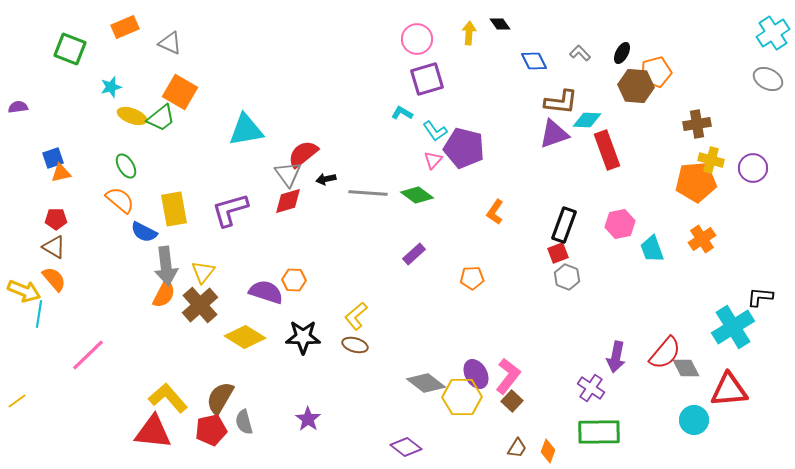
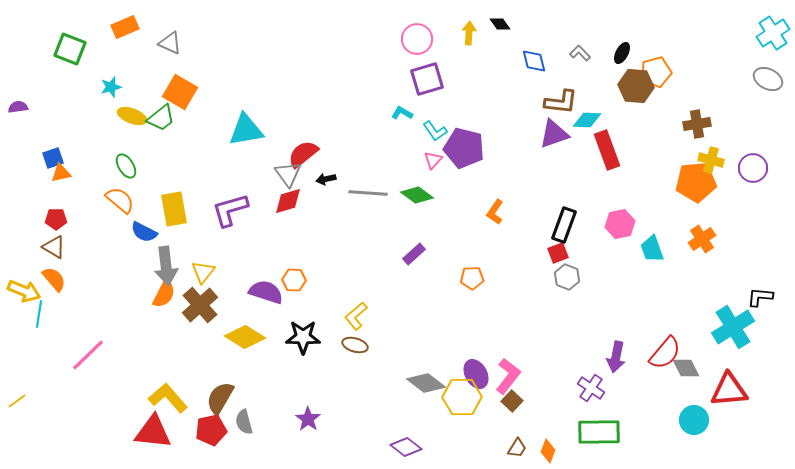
blue diamond at (534, 61): rotated 12 degrees clockwise
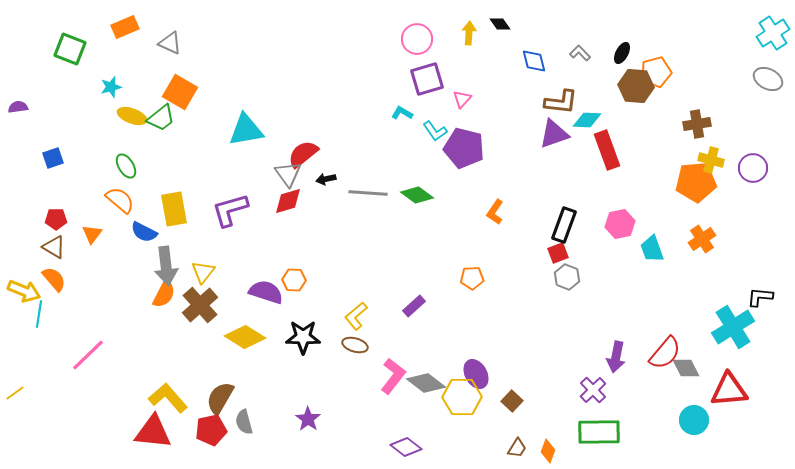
pink triangle at (433, 160): moved 29 px right, 61 px up
orange triangle at (61, 173): moved 31 px right, 61 px down; rotated 40 degrees counterclockwise
purple rectangle at (414, 254): moved 52 px down
pink L-shape at (508, 376): moved 115 px left
purple cross at (591, 388): moved 2 px right, 2 px down; rotated 12 degrees clockwise
yellow line at (17, 401): moved 2 px left, 8 px up
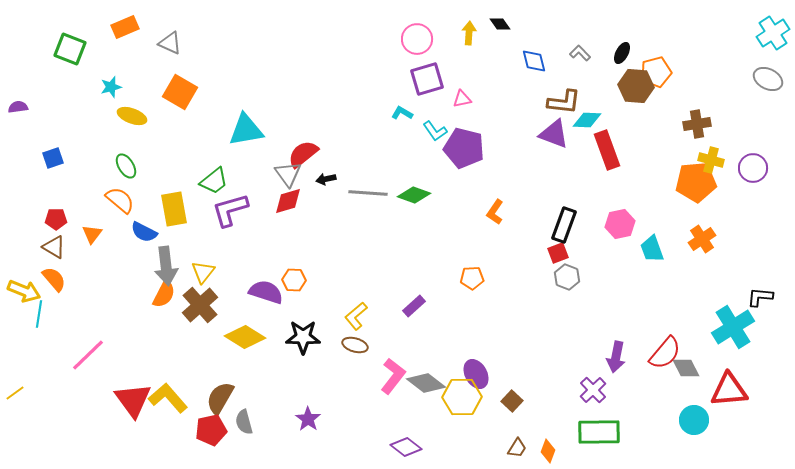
pink triangle at (462, 99): rotated 36 degrees clockwise
brown L-shape at (561, 102): moved 3 px right
green trapezoid at (161, 118): moved 53 px right, 63 px down
purple triangle at (554, 134): rotated 40 degrees clockwise
green diamond at (417, 195): moved 3 px left; rotated 16 degrees counterclockwise
red triangle at (153, 432): moved 20 px left, 32 px up; rotated 48 degrees clockwise
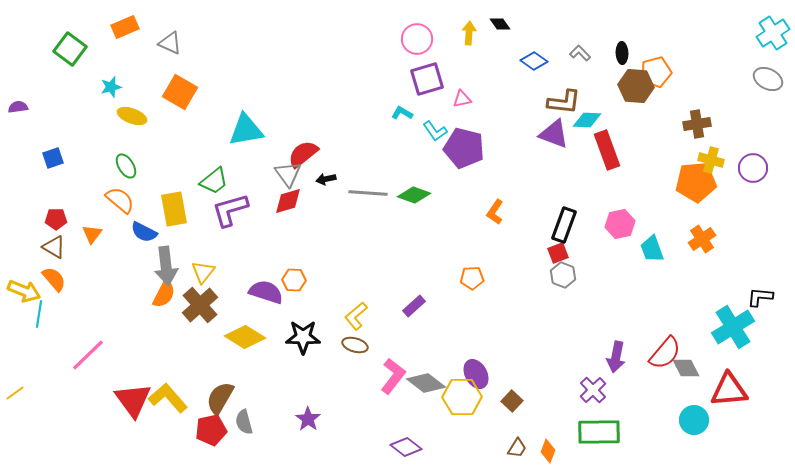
green square at (70, 49): rotated 16 degrees clockwise
black ellipse at (622, 53): rotated 30 degrees counterclockwise
blue diamond at (534, 61): rotated 40 degrees counterclockwise
gray hexagon at (567, 277): moved 4 px left, 2 px up
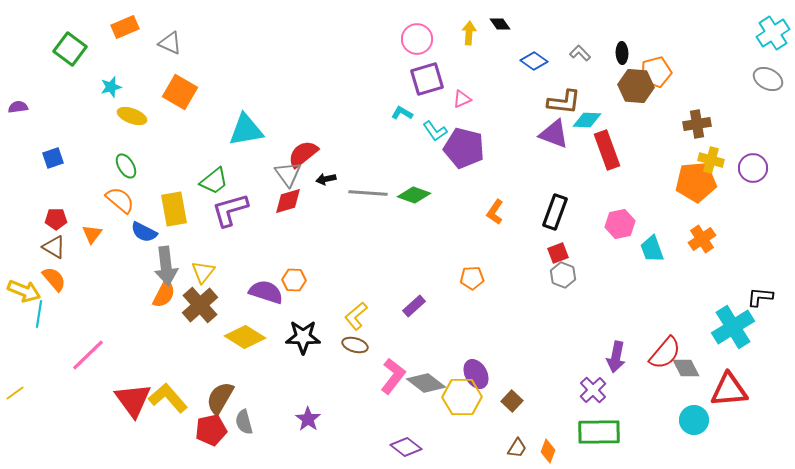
pink triangle at (462, 99): rotated 12 degrees counterclockwise
black rectangle at (564, 225): moved 9 px left, 13 px up
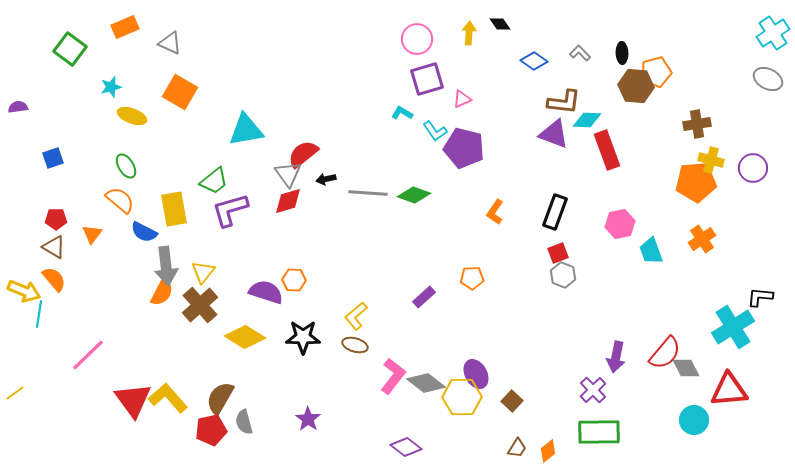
cyan trapezoid at (652, 249): moved 1 px left, 2 px down
orange semicircle at (164, 294): moved 2 px left, 2 px up
purple rectangle at (414, 306): moved 10 px right, 9 px up
orange diamond at (548, 451): rotated 30 degrees clockwise
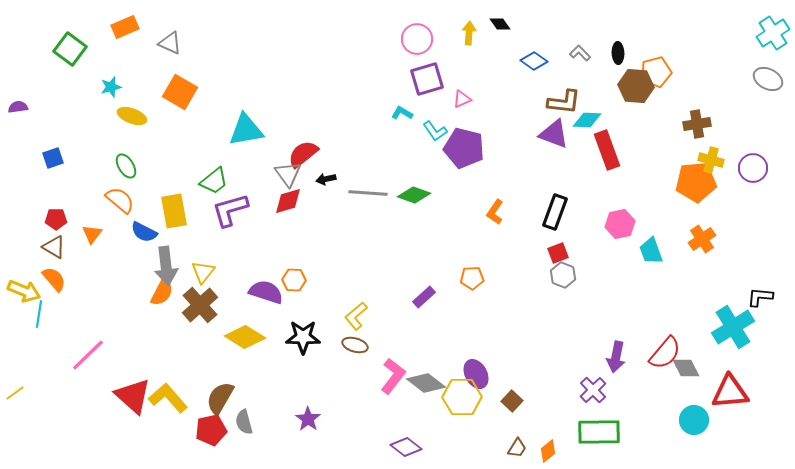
black ellipse at (622, 53): moved 4 px left
yellow rectangle at (174, 209): moved 2 px down
red triangle at (729, 390): moved 1 px right, 2 px down
red triangle at (133, 400): moved 4 px up; rotated 12 degrees counterclockwise
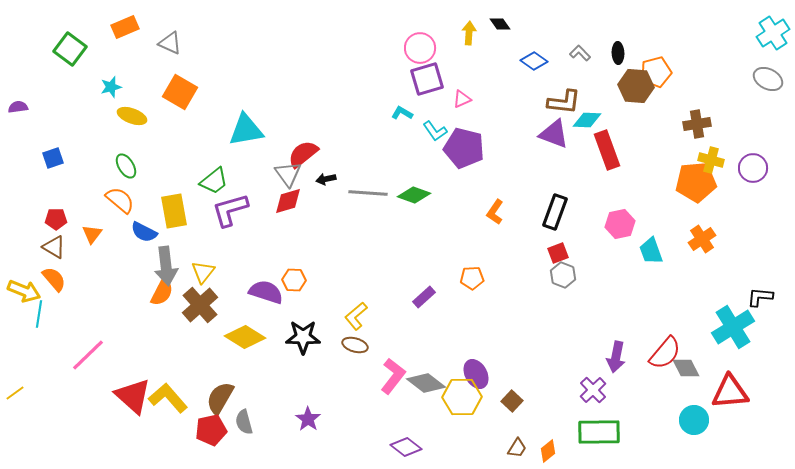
pink circle at (417, 39): moved 3 px right, 9 px down
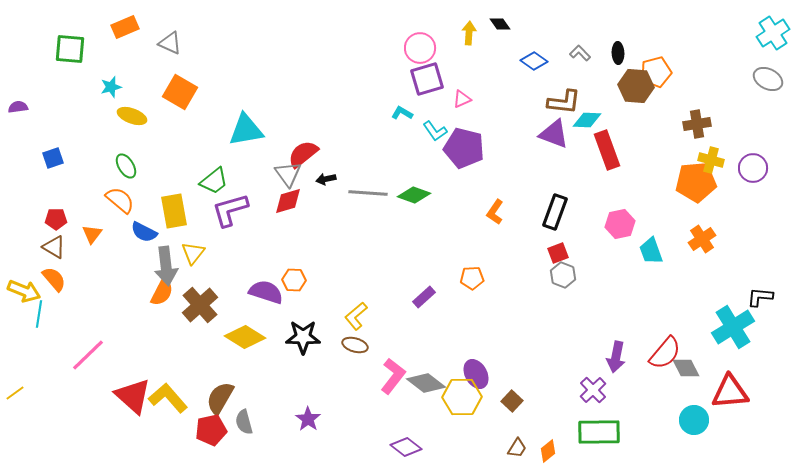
green square at (70, 49): rotated 32 degrees counterclockwise
yellow triangle at (203, 272): moved 10 px left, 19 px up
